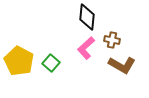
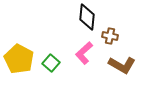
brown cross: moved 2 px left, 4 px up
pink L-shape: moved 2 px left, 5 px down
yellow pentagon: moved 2 px up
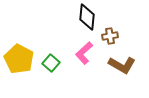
brown cross: rotated 21 degrees counterclockwise
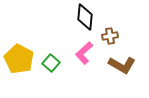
black diamond: moved 2 px left
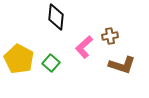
black diamond: moved 29 px left
pink L-shape: moved 6 px up
brown L-shape: rotated 12 degrees counterclockwise
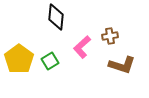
pink L-shape: moved 2 px left
yellow pentagon: rotated 8 degrees clockwise
green square: moved 1 px left, 2 px up; rotated 18 degrees clockwise
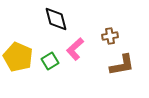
black diamond: moved 2 px down; rotated 20 degrees counterclockwise
pink L-shape: moved 7 px left, 2 px down
yellow pentagon: moved 1 px left, 2 px up; rotated 12 degrees counterclockwise
brown L-shape: rotated 28 degrees counterclockwise
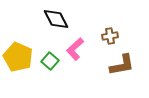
black diamond: rotated 12 degrees counterclockwise
green square: rotated 18 degrees counterclockwise
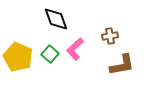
black diamond: rotated 8 degrees clockwise
green square: moved 7 px up
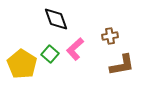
yellow pentagon: moved 4 px right, 7 px down; rotated 8 degrees clockwise
